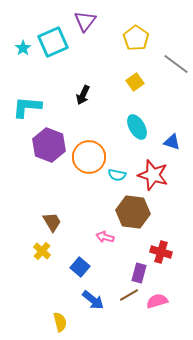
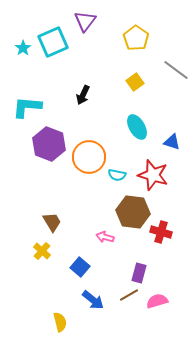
gray line: moved 6 px down
purple hexagon: moved 1 px up
red cross: moved 20 px up
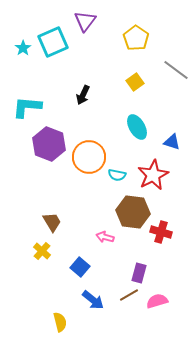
red star: rotated 28 degrees clockwise
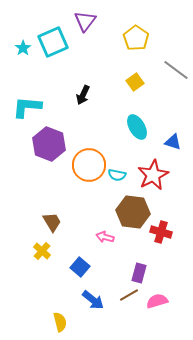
blue triangle: moved 1 px right
orange circle: moved 8 px down
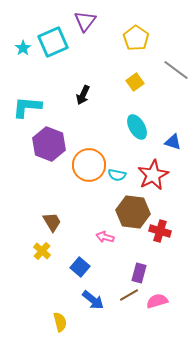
red cross: moved 1 px left, 1 px up
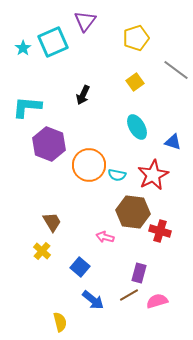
yellow pentagon: rotated 20 degrees clockwise
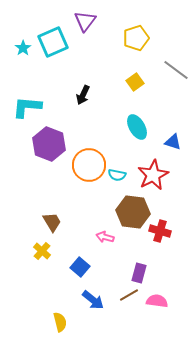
pink semicircle: rotated 25 degrees clockwise
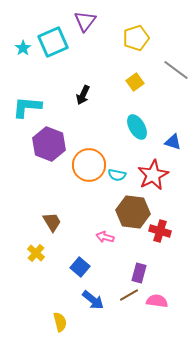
yellow cross: moved 6 px left, 2 px down
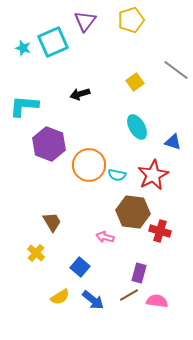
yellow pentagon: moved 5 px left, 18 px up
cyan star: rotated 21 degrees counterclockwise
black arrow: moved 3 px left, 1 px up; rotated 48 degrees clockwise
cyan L-shape: moved 3 px left, 1 px up
yellow semicircle: moved 25 px up; rotated 72 degrees clockwise
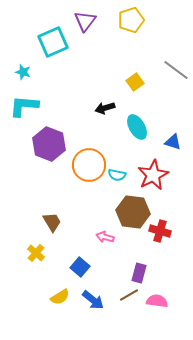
cyan star: moved 24 px down
black arrow: moved 25 px right, 14 px down
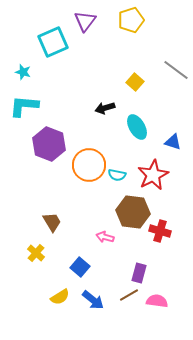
yellow square: rotated 12 degrees counterclockwise
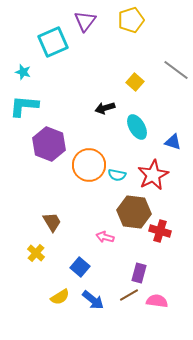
brown hexagon: moved 1 px right
